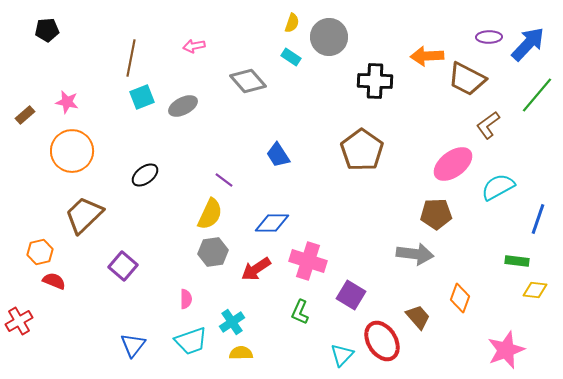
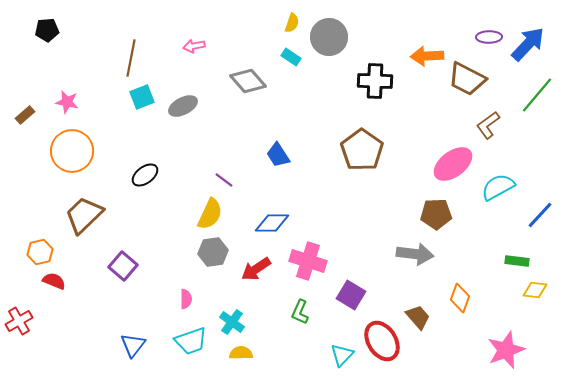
blue line at (538, 219): moved 2 px right, 4 px up; rotated 24 degrees clockwise
cyan cross at (232, 322): rotated 20 degrees counterclockwise
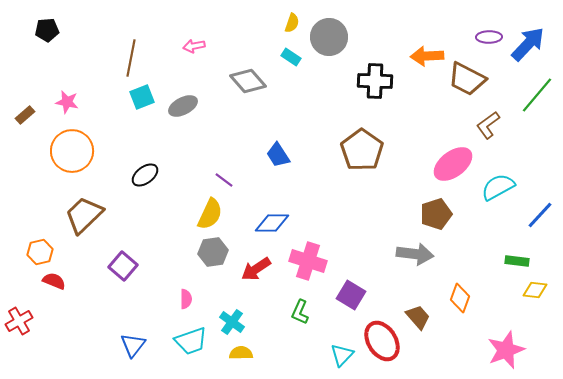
brown pentagon at (436, 214): rotated 16 degrees counterclockwise
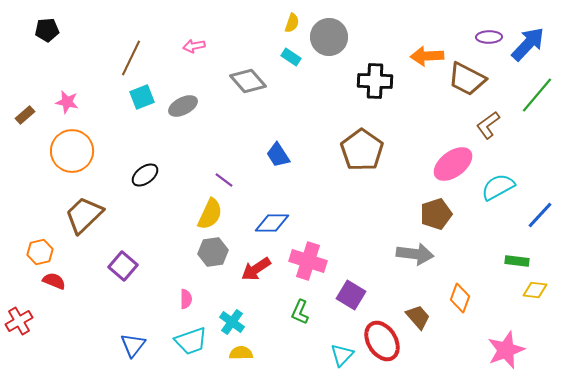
brown line at (131, 58): rotated 15 degrees clockwise
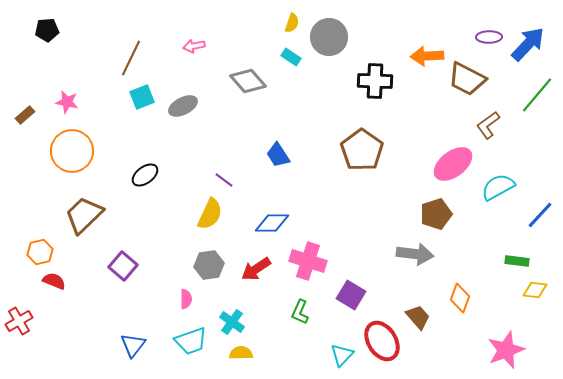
gray hexagon at (213, 252): moved 4 px left, 13 px down
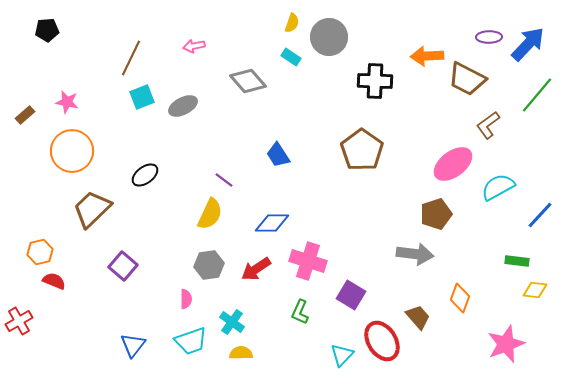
brown trapezoid at (84, 215): moved 8 px right, 6 px up
pink star at (506, 350): moved 6 px up
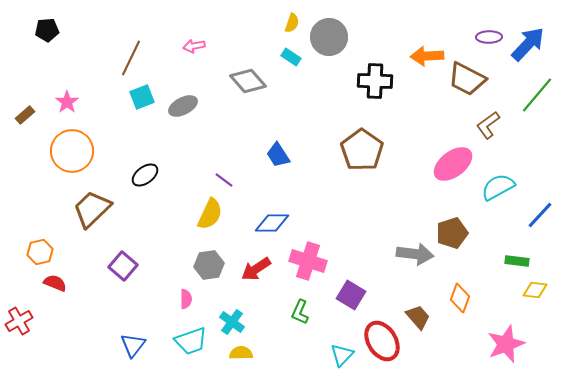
pink star at (67, 102): rotated 25 degrees clockwise
brown pentagon at (436, 214): moved 16 px right, 19 px down
red semicircle at (54, 281): moved 1 px right, 2 px down
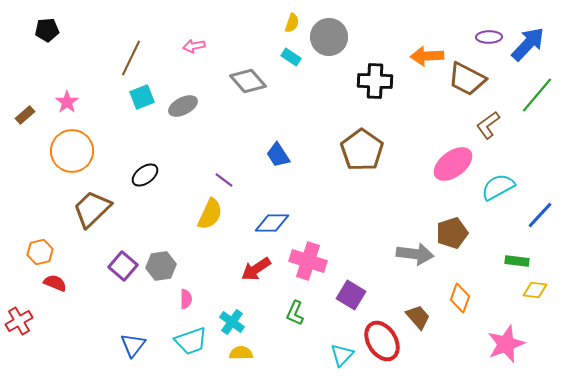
gray hexagon at (209, 265): moved 48 px left, 1 px down
green L-shape at (300, 312): moved 5 px left, 1 px down
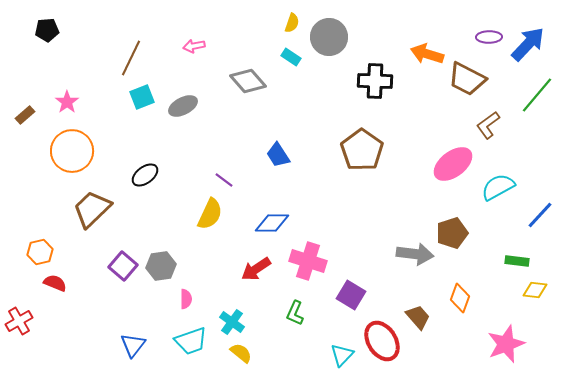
orange arrow at (427, 56): moved 2 px up; rotated 20 degrees clockwise
yellow semicircle at (241, 353): rotated 40 degrees clockwise
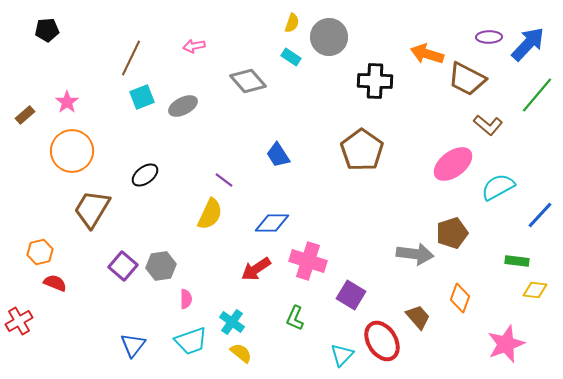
brown L-shape at (488, 125): rotated 104 degrees counterclockwise
brown trapezoid at (92, 209): rotated 15 degrees counterclockwise
green L-shape at (295, 313): moved 5 px down
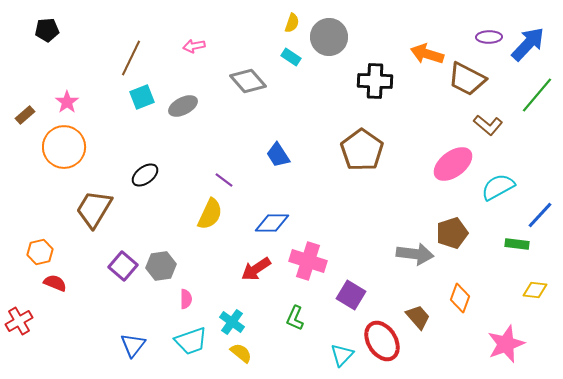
orange circle at (72, 151): moved 8 px left, 4 px up
brown trapezoid at (92, 209): moved 2 px right
green rectangle at (517, 261): moved 17 px up
